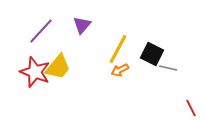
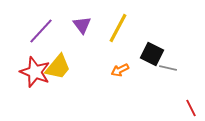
purple triangle: rotated 18 degrees counterclockwise
yellow line: moved 21 px up
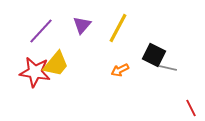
purple triangle: rotated 18 degrees clockwise
black square: moved 2 px right, 1 px down
yellow trapezoid: moved 2 px left, 3 px up
red star: rotated 12 degrees counterclockwise
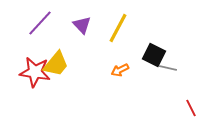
purple triangle: rotated 24 degrees counterclockwise
purple line: moved 1 px left, 8 px up
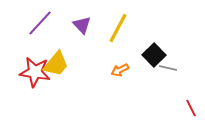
black square: rotated 20 degrees clockwise
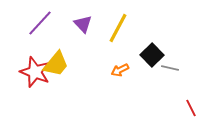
purple triangle: moved 1 px right, 1 px up
black square: moved 2 px left
gray line: moved 2 px right
red star: rotated 12 degrees clockwise
